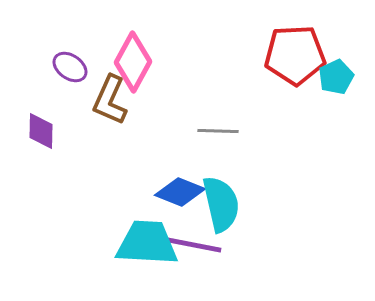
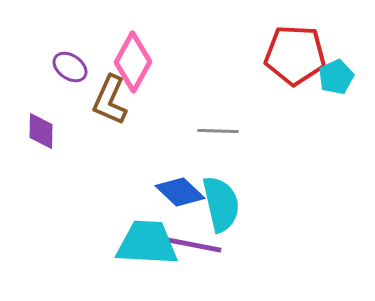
red pentagon: rotated 6 degrees clockwise
blue diamond: rotated 21 degrees clockwise
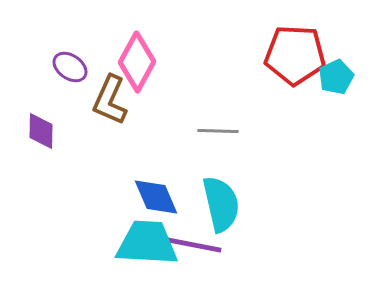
pink diamond: moved 4 px right
blue diamond: moved 24 px left, 5 px down; rotated 24 degrees clockwise
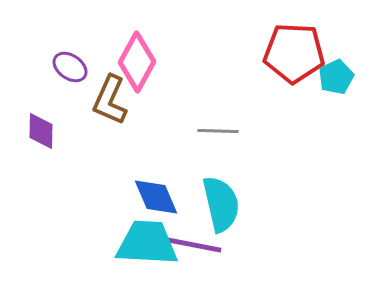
red pentagon: moved 1 px left, 2 px up
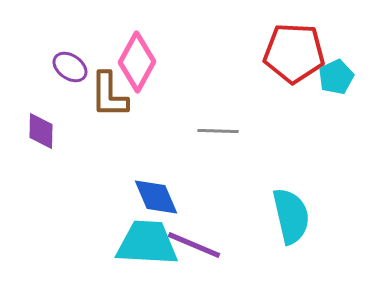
brown L-shape: moved 1 px left, 5 px up; rotated 24 degrees counterclockwise
cyan semicircle: moved 70 px right, 12 px down
purple line: rotated 12 degrees clockwise
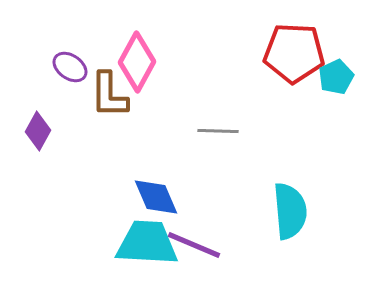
purple diamond: moved 3 px left; rotated 27 degrees clockwise
cyan semicircle: moved 1 px left, 5 px up; rotated 8 degrees clockwise
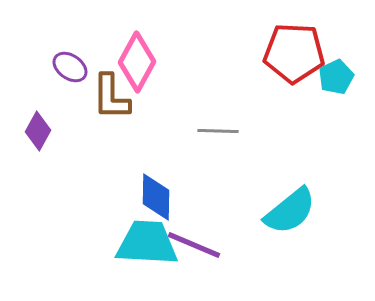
brown L-shape: moved 2 px right, 2 px down
blue diamond: rotated 24 degrees clockwise
cyan semicircle: rotated 56 degrees clockwise
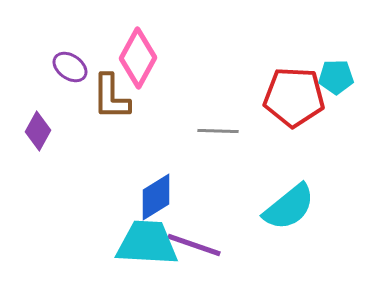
red pentagon: moved 44 px down
pink diamond: moved 1 px right, 4 px up
cyan pentagon: rotated 24 degrees clockwise
blue diamond: rotated 57 degrees clockwise
cyan semicircle: moved 1 px left, 4 px up
purple line: rotated 4 degrees counterclockwise
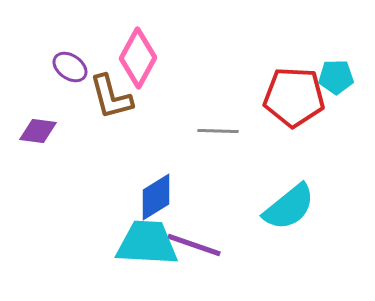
brown L-shape: rotated 15 degrees counterclockwise
purple diamond: rotated 69 degrees clockwise
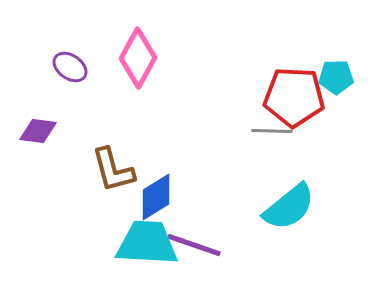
brown L-shape: moved 2 px right, 73 px down
gray line: moved 54 px right
